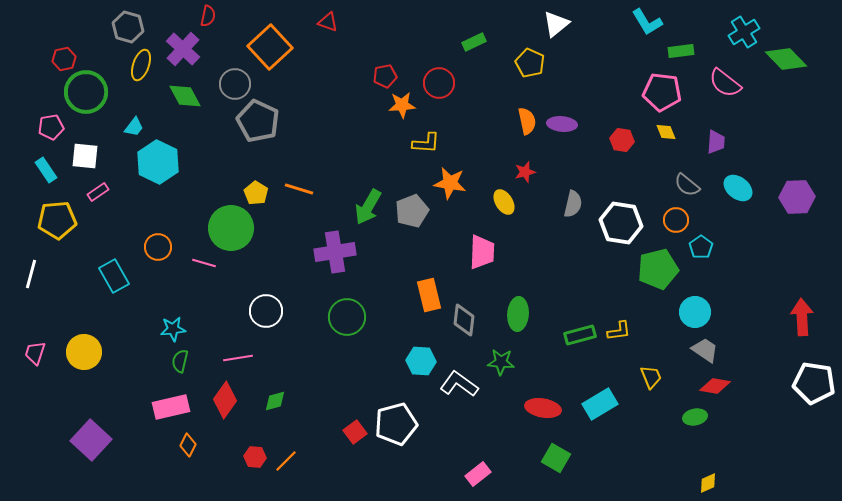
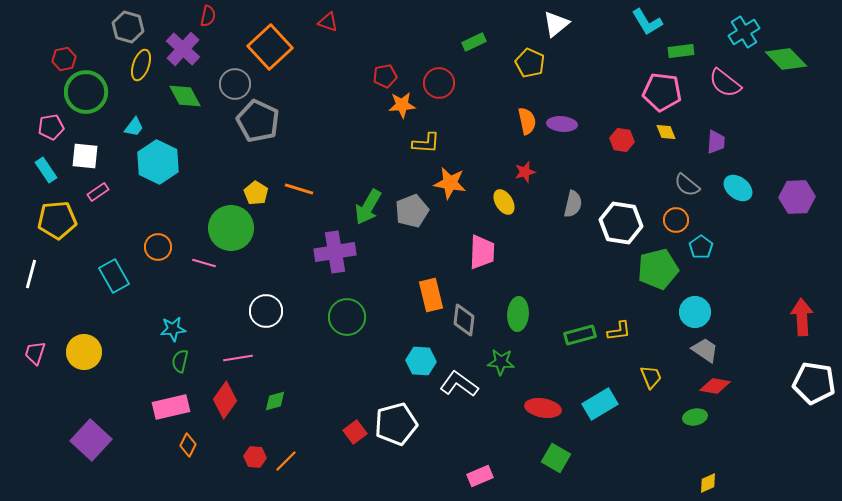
orange rectangle at (429, 295): moved 2 px right
pink rectangle at (478, 474): moved 2 px right, 2 px down; rotated 15 degrees clockwise
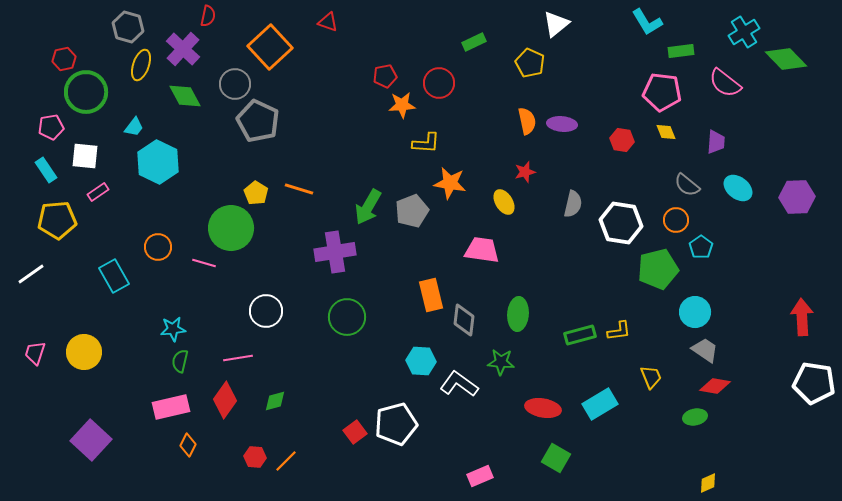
pink trapezoid at (482, 252): moved 2 px up; rotated 84 degrees counterclockwise
white line at (31, 274): rotated 40 degrees clockwise
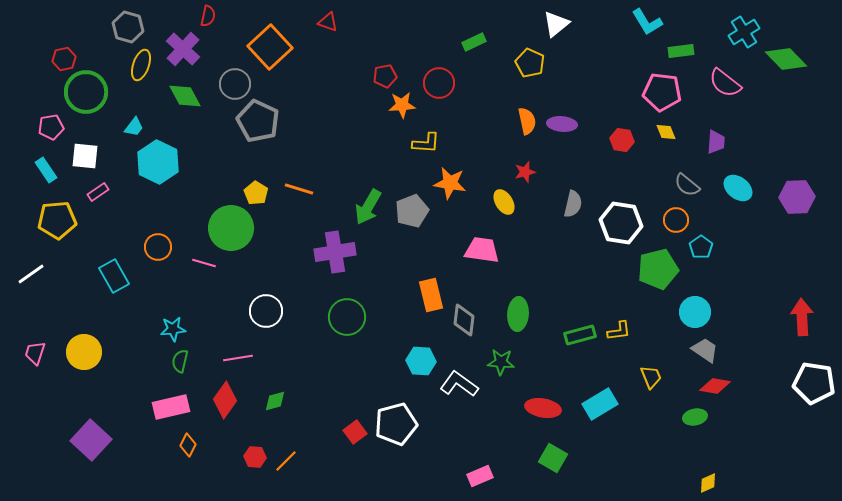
green square at (556, 458): moved 3 px left
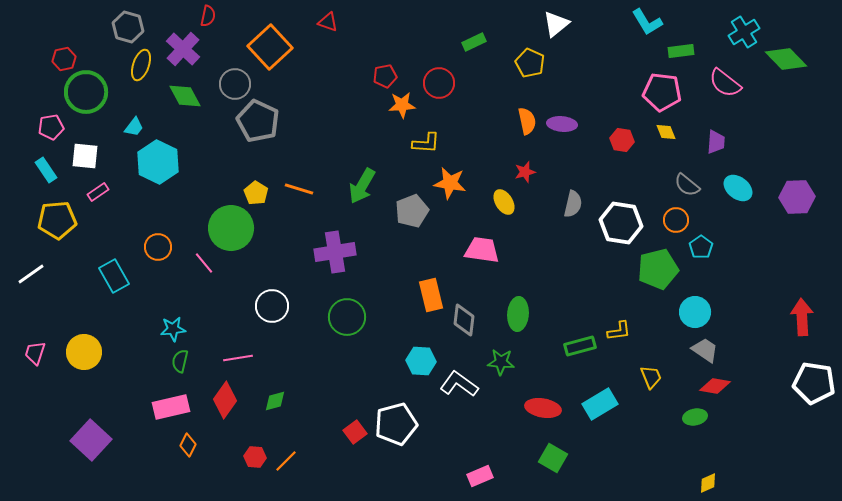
green arrow at (368, 207): moved 6 px left, 21 px up
pink line at (204, 263): rotated 35 degrees clockwise
white circle at (266, 311): moved 6 px right, 5 px up
green rectangle at (580, 335): moved 11 px down
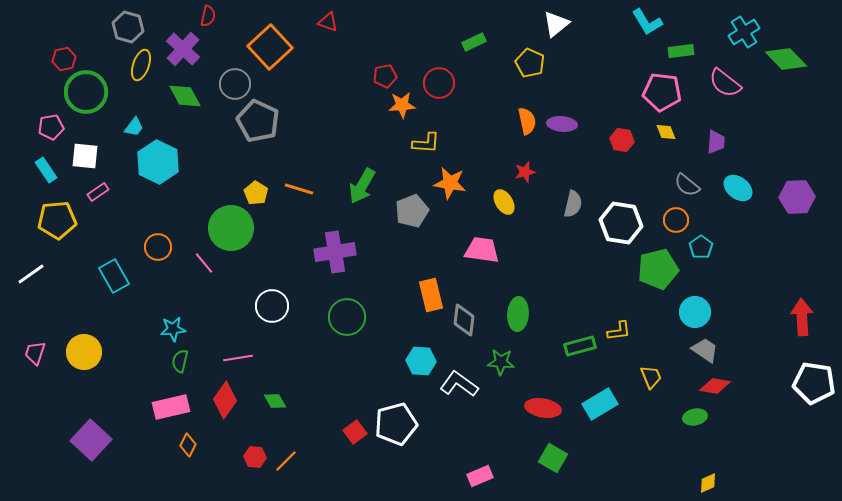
green diamond at (275, 401): rotated 75 degrees clockwise
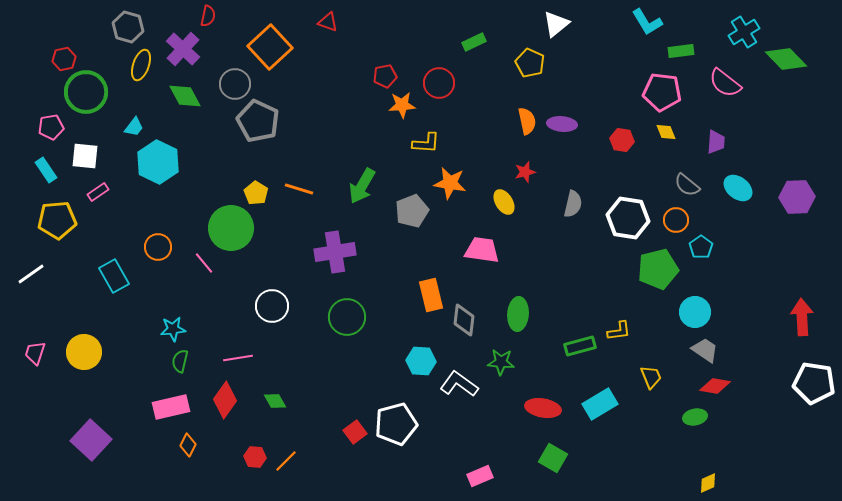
white hexagon at (621, 223): moved 7 px right, 5 px up
